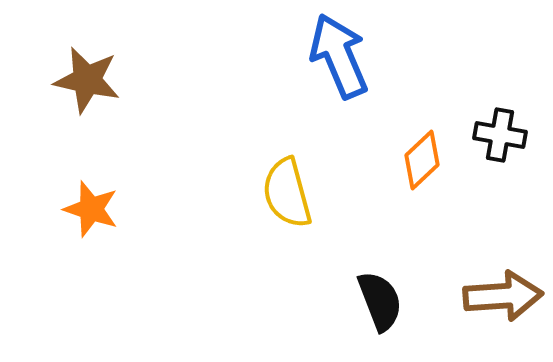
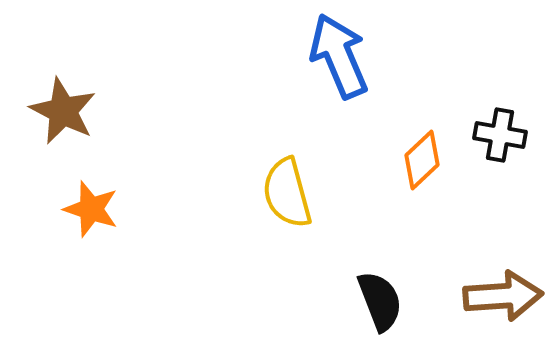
brown star: moved 24 px left, 31 px down; rotated 14 degrees clockwise
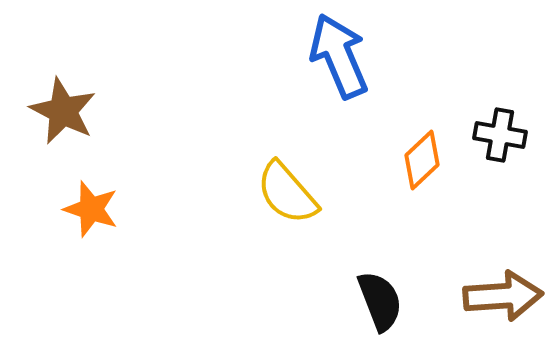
yellow semicircle: rotated 26 degrees counterclockwise
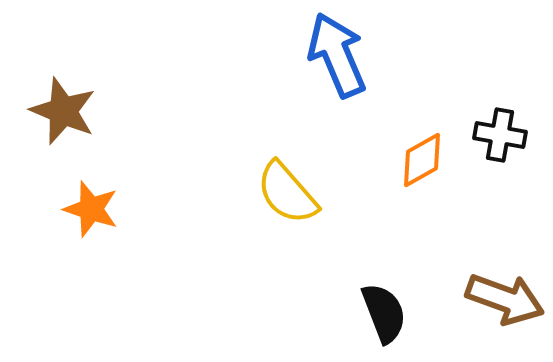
blue arrow: moved 2 px left, 1 px up
brown star: rotated 4 degrees counterclockwise
orange diamond: rotated 14 degrees clockwise
brown arrow: moved 2 px right, 3 px down; rotated 24 degrees clockwise
black semicircle: moved 4 px right, 12 px down
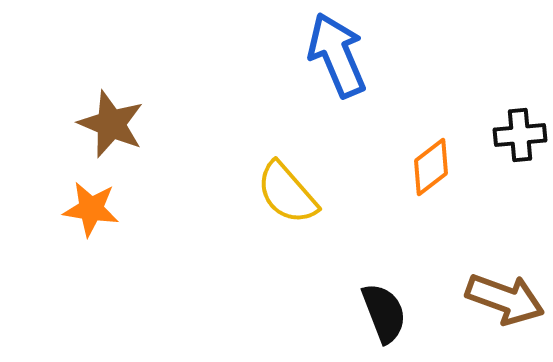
brown star: moved 48 px right, 13 px down
black cross: moved 20 px right; rotated 15 degrees counterclockwise
orange diamond: moved 9 px right, 7 px down; rotated 8 degrees counterclockwise
orange star: rotated 10 degrees counterclockwise
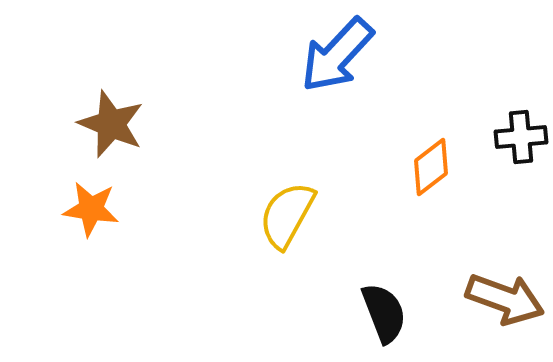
blue arrow: rotated 114 degrees counterclockwise
black cross: moved 1 px right, 2 px down
yellow semicircle: moved 22 px down; rotated 70 degrees clockwise
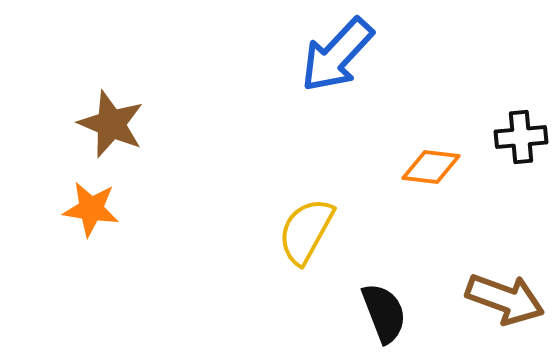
orange diamond: rotated 44 degrees clockwise
yellow semicircle: moved 19 px right, 16 px down
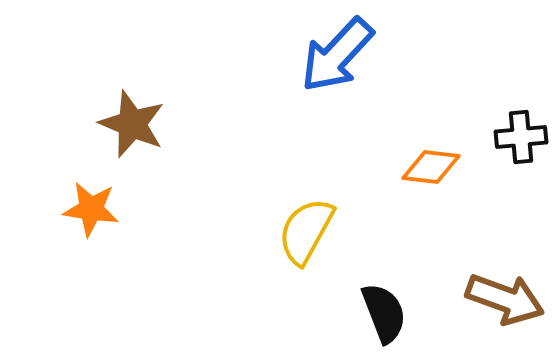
brown star: moved 21 px right
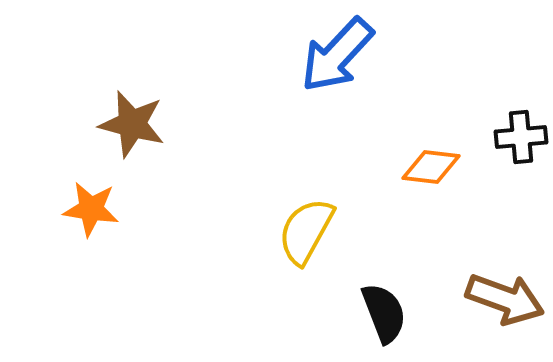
brown star: rotated 8 degrees counterclockwise
